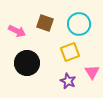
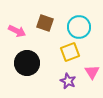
cyan circle: moved 3 px down
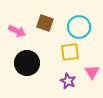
yellow square: rotated 12 degrees clockwise
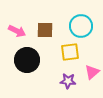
brown square: moved 7 px down; rotated 18 degrees counterclockwise
cyan circle: moved 2 px right, 1 px up
black circle: moved 3 px up
pink triangle: rotated 21 degrees clockwise
purple star: rotated 21 degrees counterclockwise
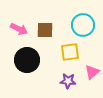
cyan circle: moved 2 px right, 1 px up
pink arrow: moved 2 px right, 2 px up
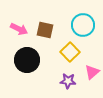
brown square: rotated 12 degrees clockwise
yellow square: rotated 36 degrees counterclockwise
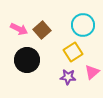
brown square: moved 3 px left; rotated 36 degrees clockwise
yellow square: moved 3 px right; rotated 12 degrees clockwise
purple star: moved 4 px up
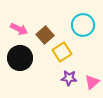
brown square: moved 3 px right, 5 px down
yellow square: moved 11 px left
black circle: moved 7 px left, 2 px up
pink triangle: moved 10 px down
purple star: moved 1 px right, 1 px down
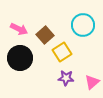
purple star: moved 3 px left
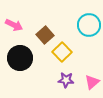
cyan circle: moved 6 px right
pink arrow: moved 5 px left, 4 px up
yellow square: rotated 12 degrees counterclockwise
purple star: moved 2 px down
